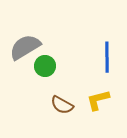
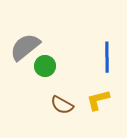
gray semicircle: rotated 8 degrees counterclockwise
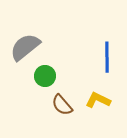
green circle: moved 10 px down
yellow L-shape: rotated 40 degrees clockwise
brown semicircle: rotated 20 degrees clockwise
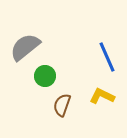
blue line: rotated 24 degrees counterclockwise
yellow L-shape: moved 4 px right, 4 px up
brown semicircle: rotated 60 degrees clockwise
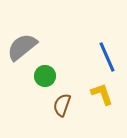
gray semicircle: moved 3 px left
yellow L-shape: moved 2 px up; rotated 45 degrees clockwise
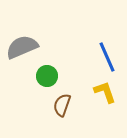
gray semicircle: rotated 16 degrees clockwise
green circle: moved 2 px right
yellow L-shape: moved 3 px right, 2 px up
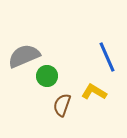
gray semicircle: moved 2 px right, 9 px down
yellow L-shape: moved 11 px left; rotated 40 degrees counterclockwise
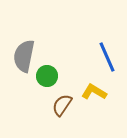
gray semicircle: rotated 56 degrees counterclockwise
brown semicircle: rotated 15 degrees clockwise
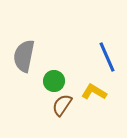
green circle: moved 7 px right, 5 px down
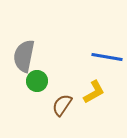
blue line: rotated 56 degrees counterclockwise
green circle: moved 17 px left
yellow L-shape: rotated 120 degrees clockwise
